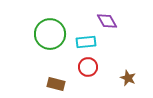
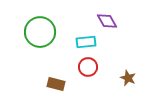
green circle: moved 10 px left, 2 px up
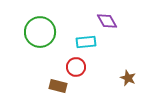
red circle: moved 12 px left
brown rectangle: moved 2 px right, 2 px down
